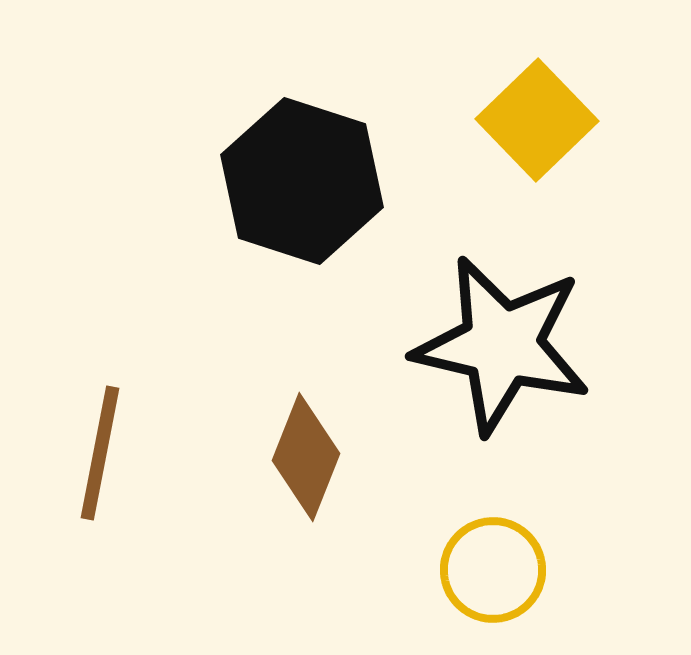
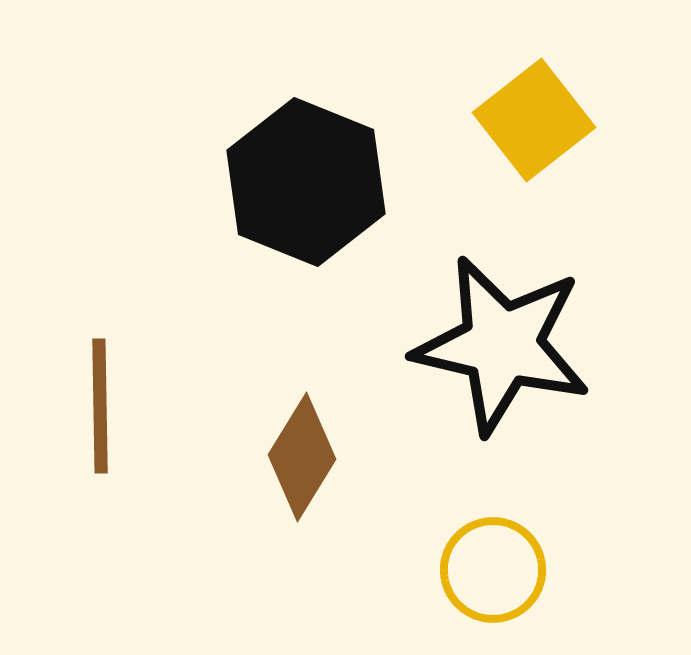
yellow square: moved 3 px left; rotated 6 degrees clockwise
black hexagon: moved 4 px right, 1 px down; rotated 4 degrees clockwise
brown line: moved 47 px up; rotated 12 degrees counterclockwise
brown diamond: moved 4 px left; rotated 10 degrees clockwise
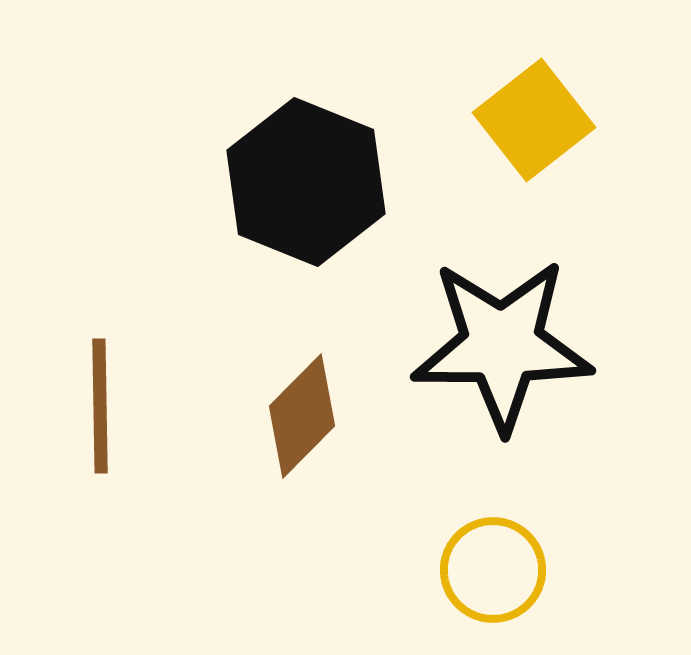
black star: rotated 13 degrees counterclockwise
brown diamond: moved 41 px up; rotated 13 degrees clockwise
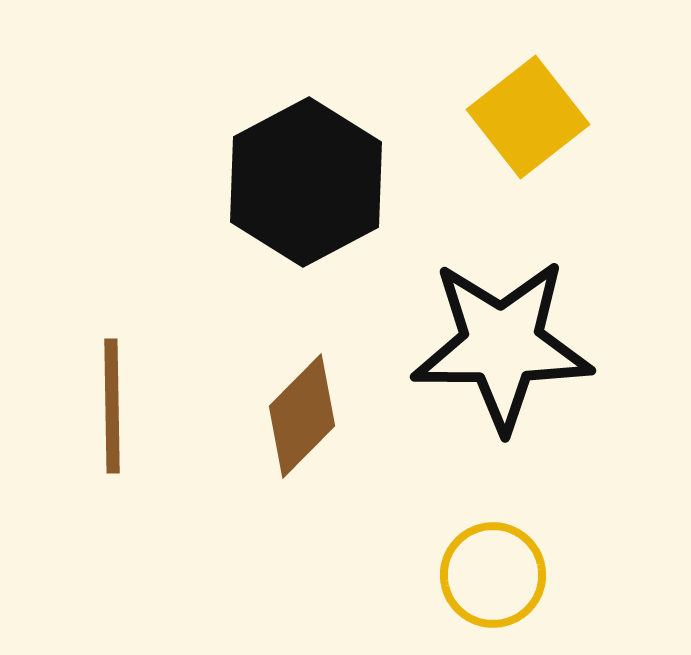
yellow square: moved 6 px left, 3 px up
black hexagon: rotated 10 degrees clockwise
brown line: moved 12 px right
yellow circle: moved 5 px down
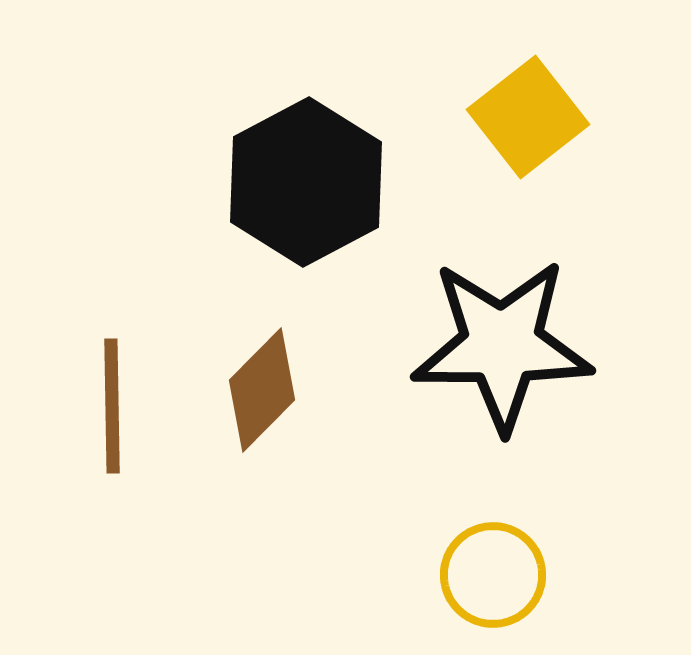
brown diamond: moved 40 px left, 26 px up
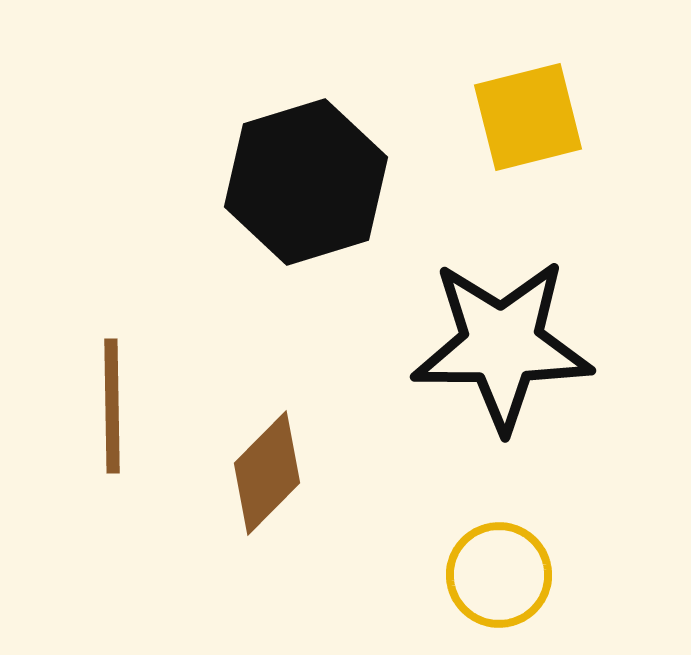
yellow square: rotated 24 degrees clockwise
black hexagon: rotated 11 degrees clockwise
brown diamond: moved 5 px right, 83 px down
yellow circle: moved 6 px right
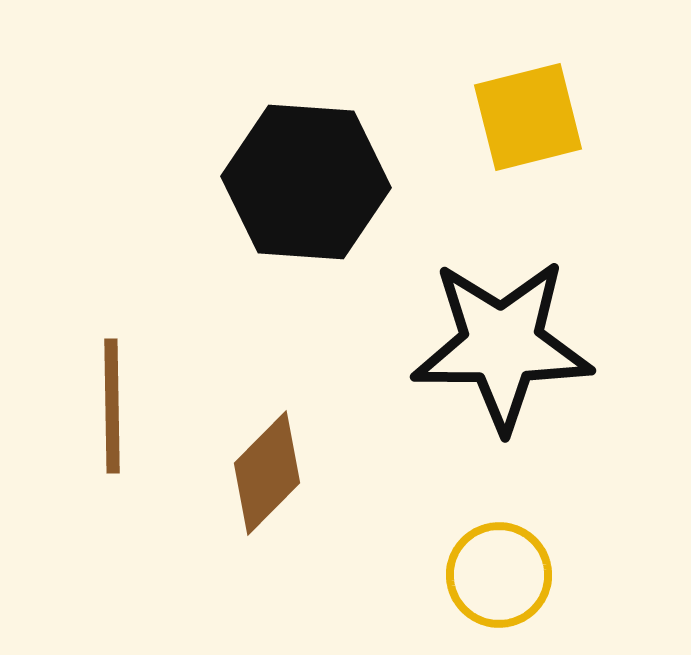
black hexagon: rotated 21 degrees clockwise
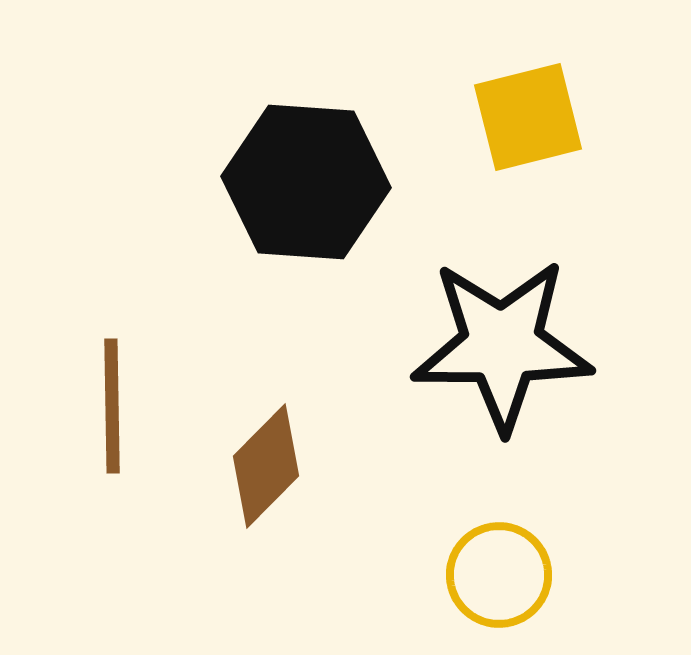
brown diamond: moved 1 px left, 7 px up
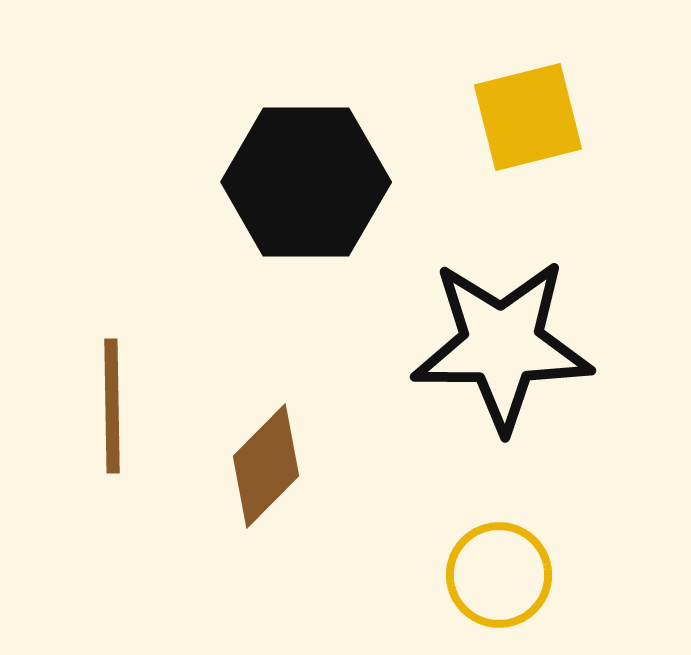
black hexagon: rotated 4 degrees counterclockwise
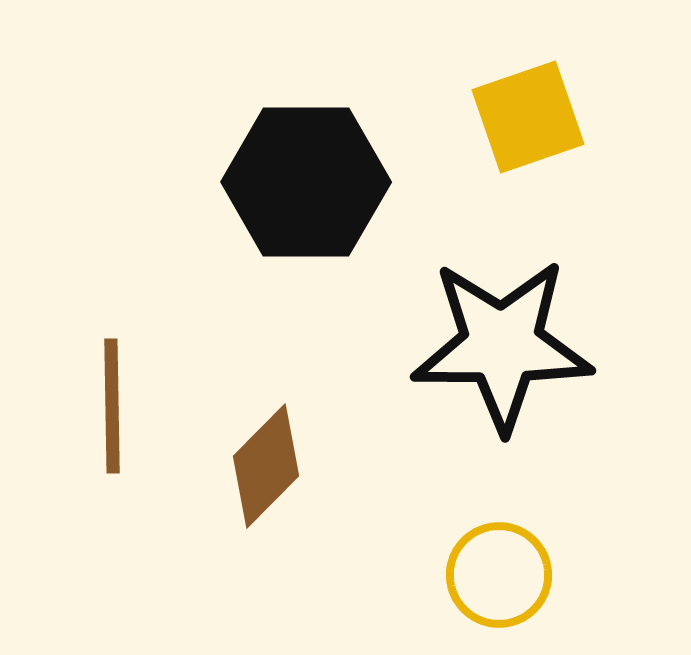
yellow square: rotated 5 degrees counterclockwise
